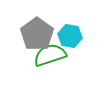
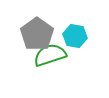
cyan hexagon: moved 5 px right
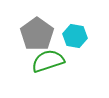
green semicircle: moved 2 px left, 6 px down
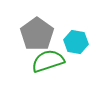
cyan hexagon: moved 1 px right, 6 px down
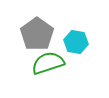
green semicircle: moved 2 px down
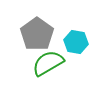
green semicircle: rotated 12 degrees counterclockwise
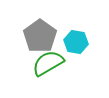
gray pentagon: moved 3 px right, 2 px down
